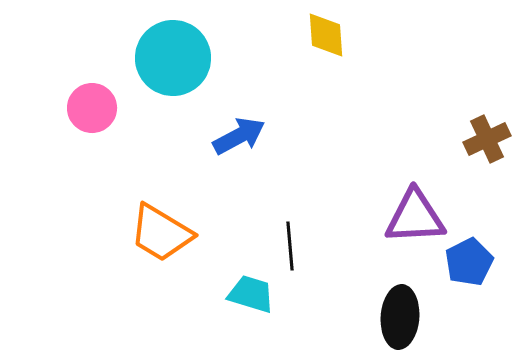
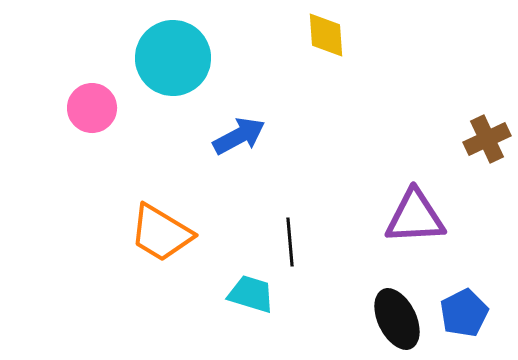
black line: moved 4 px up
blue pentagon: moved 5 px left, 51 px down
black ellipse: moved 3 px left, 2 px down; rotated 30 degrees counterclockwise
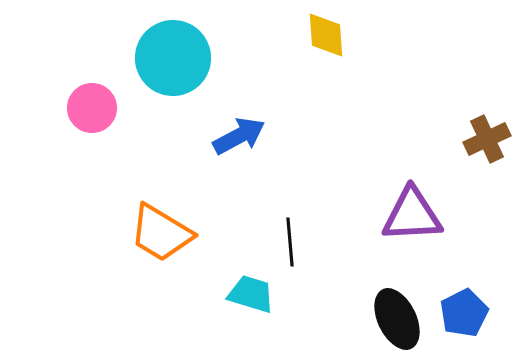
purple triangle: moved 3 px left, 2 px up
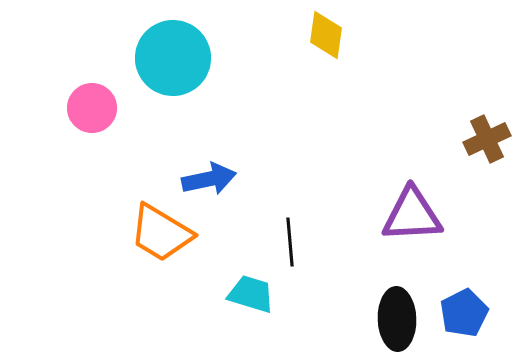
yellow diamond: rotated 12 degrees clockwise
blue arrow: moved 30 px left, 43 px down; rotated 16 degrees clockwise
black ellipse: rotated 24 degrees clockwise
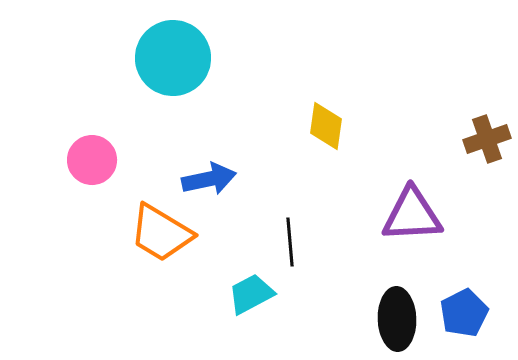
yellow diamond: moved 91 px down
pink circle: moved 52 px down
brown cross: rotated 6 degrees clockwise
cyan trapezoid: rotated 45 degrees counterclockwise
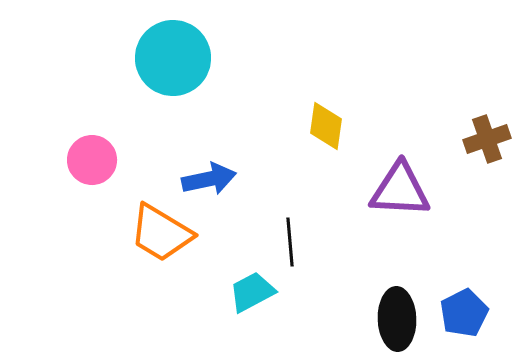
purple triangle: moved 12 px left, 25 px up; rotated 6 degrees clockwise
cyan trapezoid: moved 1 px right, 2 px up
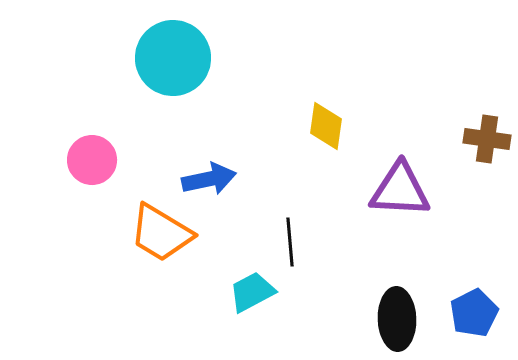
brown cross: rotated 27 degrees clockwise
blue pentagon: moved 10 px right
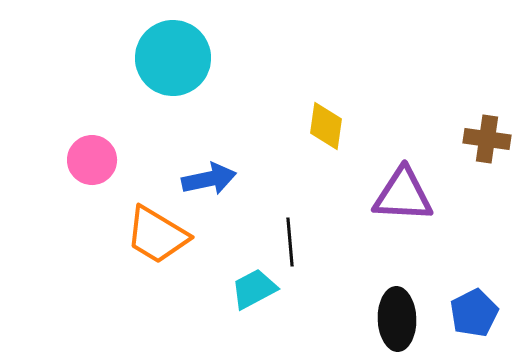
purple triangle: moved 3 px right, 5 px down
orange trapezoid: moved 4 px left, 2 px down
cyan trapezoid: moved 2 px right, 3 px up
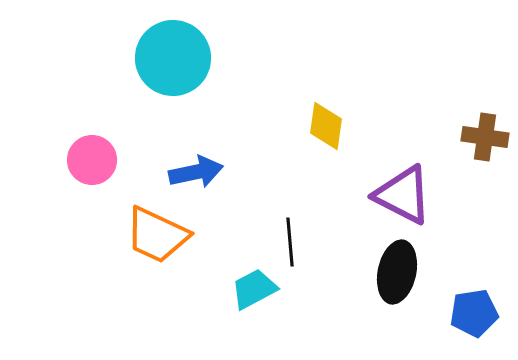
brown cross: moved 2 px left, 2 px up
blue arrow: moved 13 px left, 7 px up
purple triangle: rotated 24 degrees clockwise
orange trapezoid: rotated 6 degrees counterclockwise
blue pentagon: rotated 18 degrees clockwise
black ellipse: moved 47 px up; rotated 14 degrees clockwise
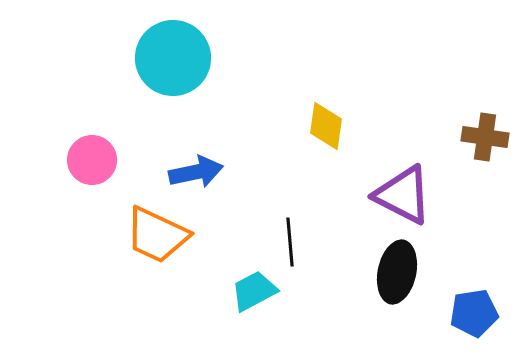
cyan trapezoid: moved 2 px down
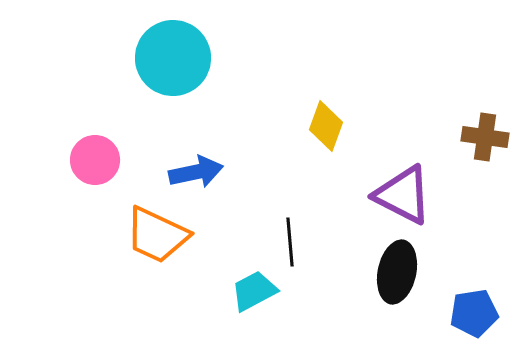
yellow diamond: rotated 12 degrees clockwise
pink circle: moved 3 px right
